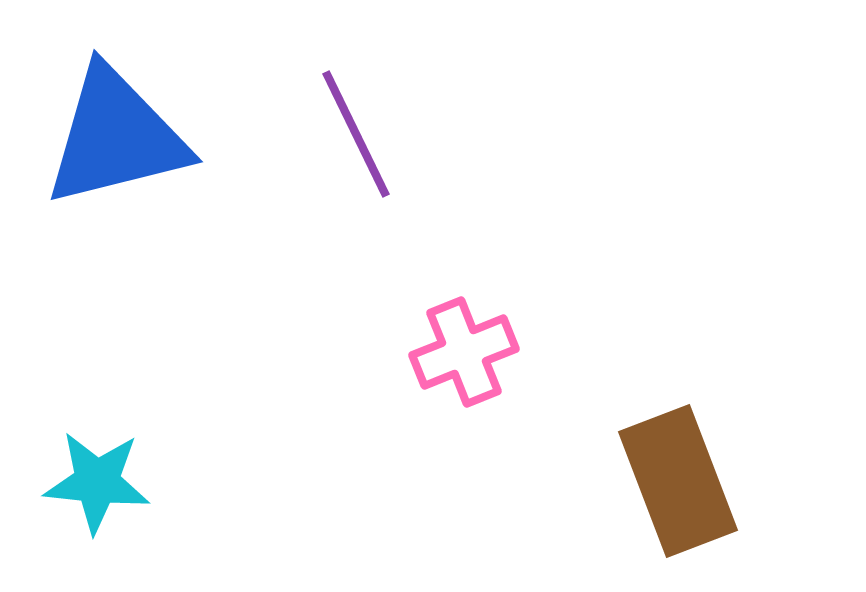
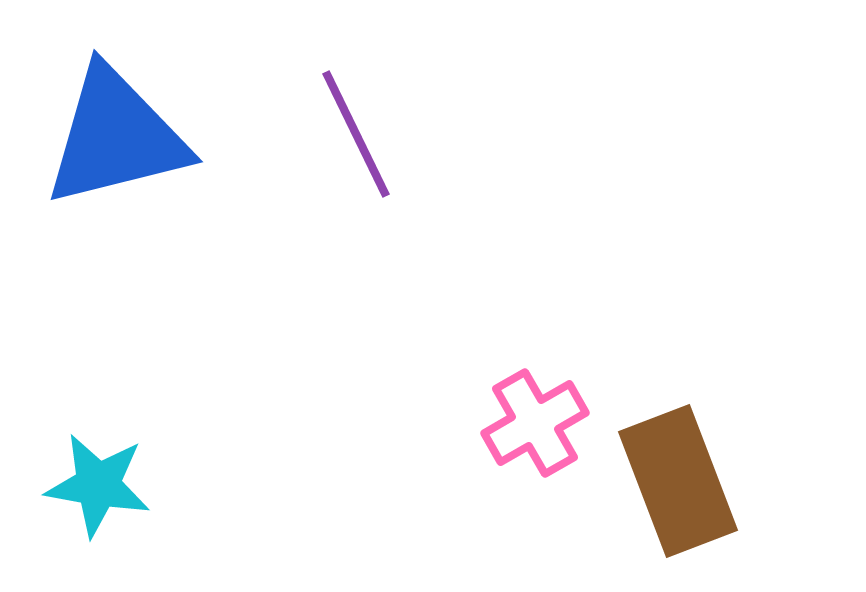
pink cross: moved 71 px right, 71 px down; rotated 8 degrees counterclockwise
cyan star: moved 1 px right, 3 px down; rotated 4 degrees clockwise
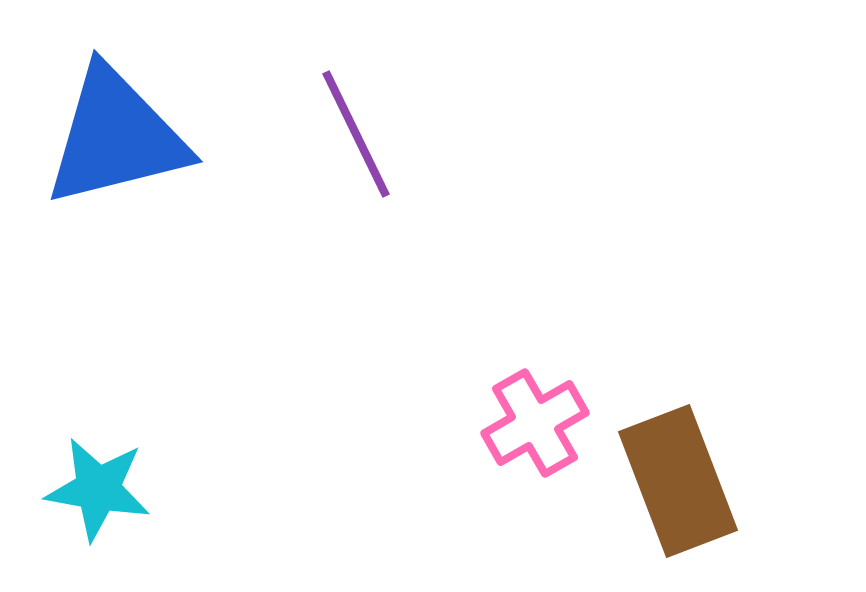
cyan star: moved 4 px down
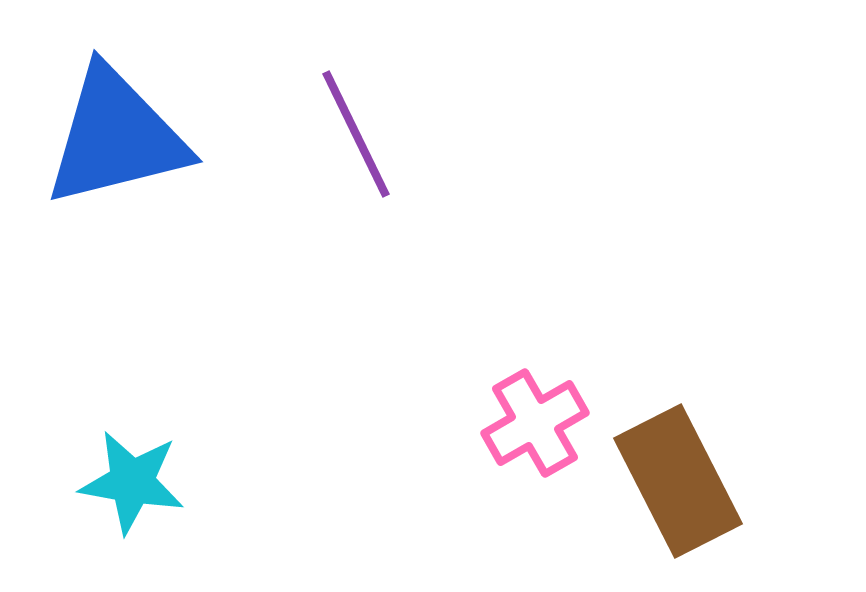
brown rectangle: rotated 6 degrees counterclockwise
cyan star: moved 34 px right, 7 px up
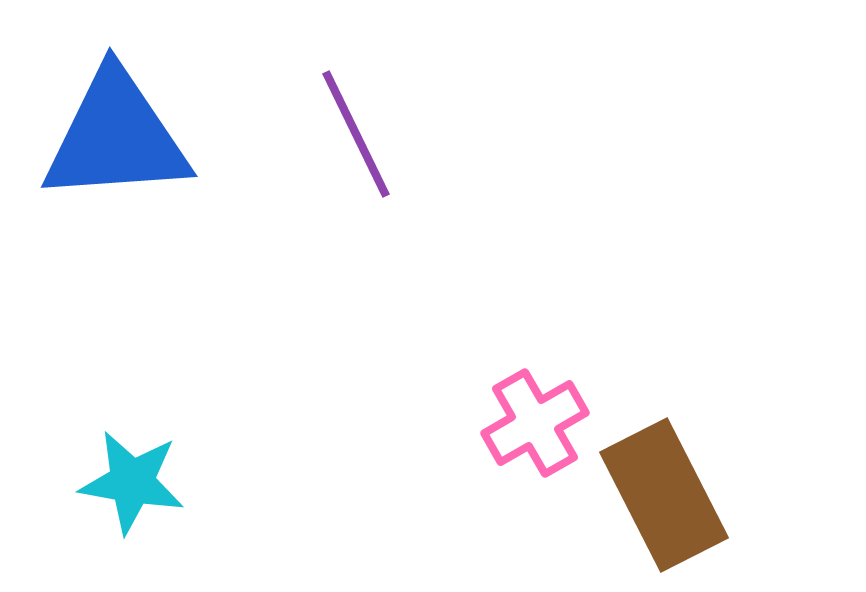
blue triangle: rotated 10 degrees clockwise
brown rectangle: moved 14 px left, 14 px down
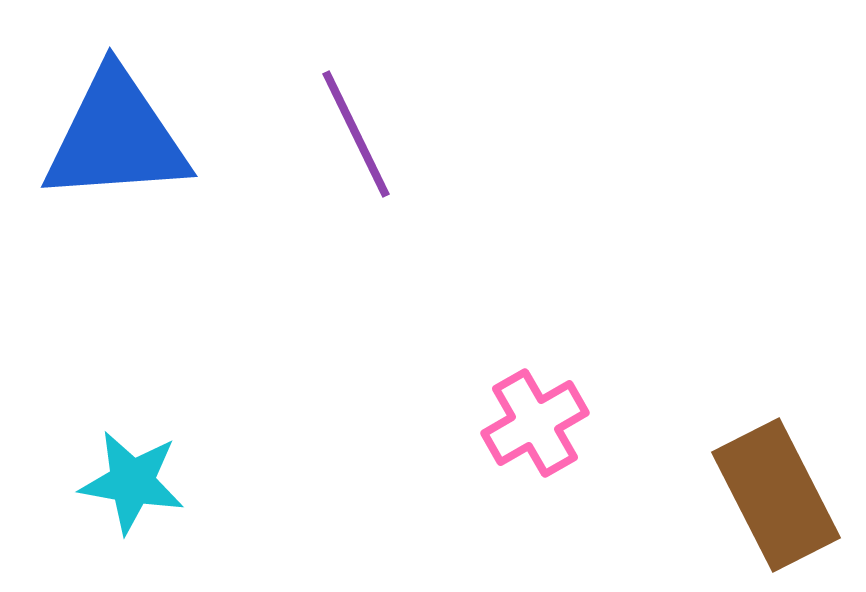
brown rectangle: moved 112 px right
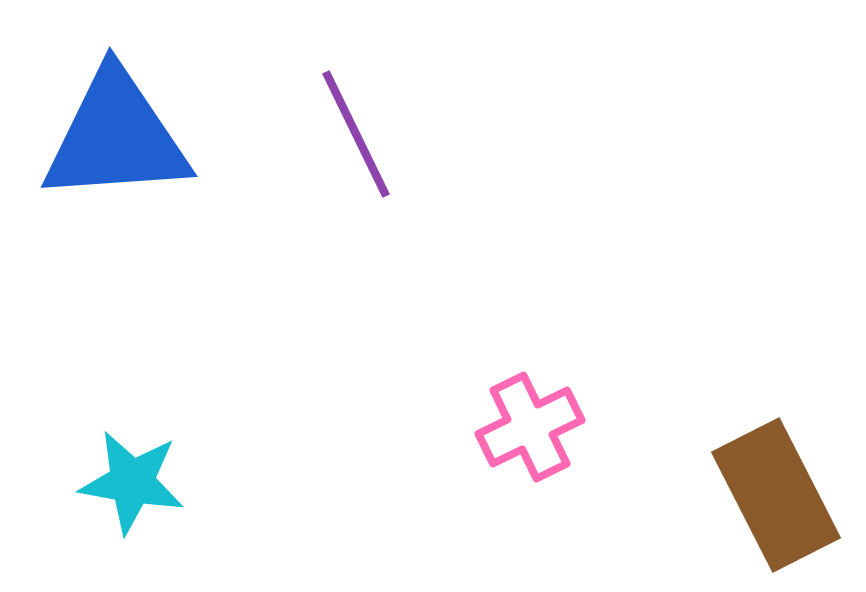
pink cross: moved 5 px left, 4 px down; rotated 4 degrees clockwise
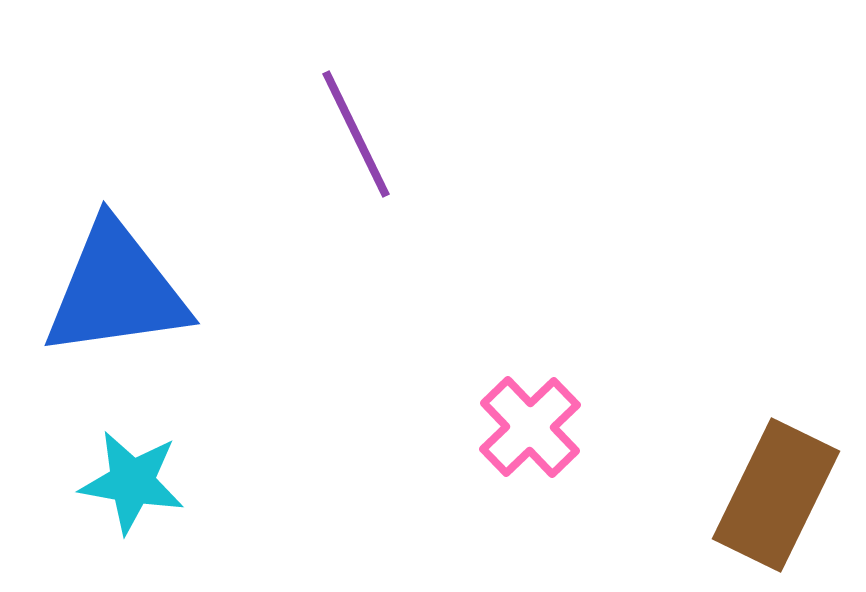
blue triangle: moved 153 px down; rotated 4 degrees counterclockwise
pink cross: rotated 18 degrees counterclockwise
brown rectangle: rotated 53 degrees clockwise
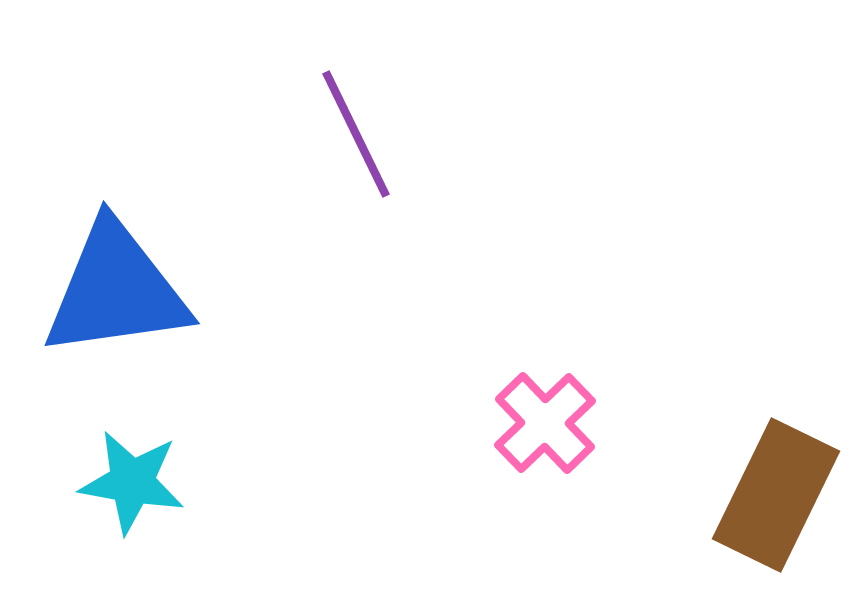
pink cross: moved 15 px right, 4 px up
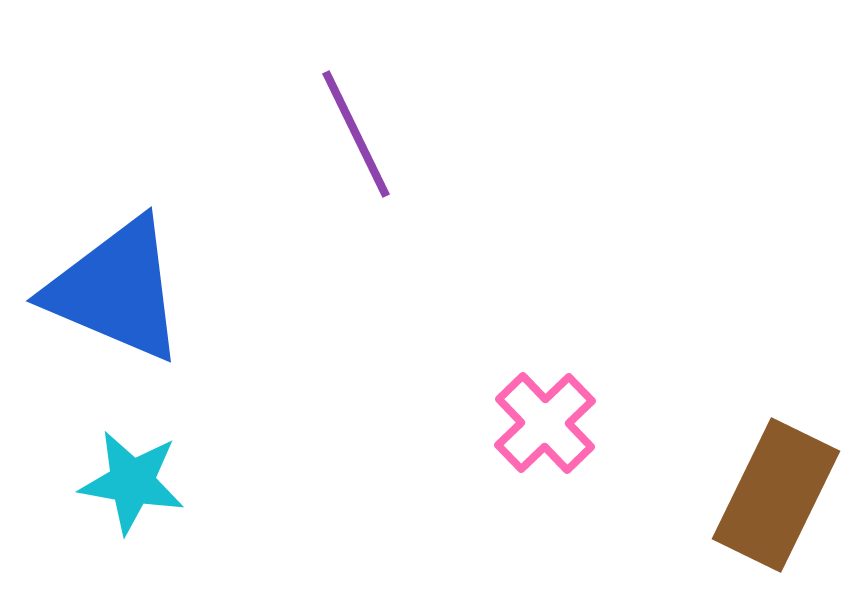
blue triangle: rotated 31 degrees clockwise
